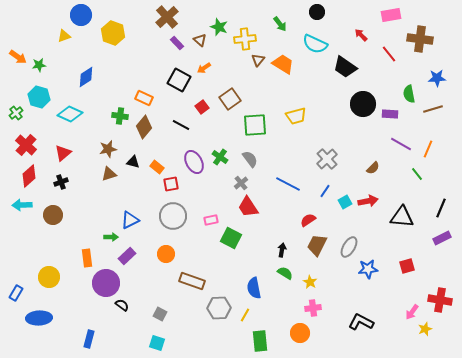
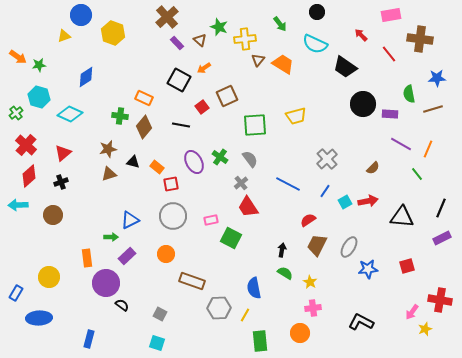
brown square at (230, 99): moved 3 px left, 3 px up; rotated 10 degrees clockwise
black line at (181, 125): rotated 18 degrees counterclockwise
cyan arrow at (22, 205): moved 4 px left
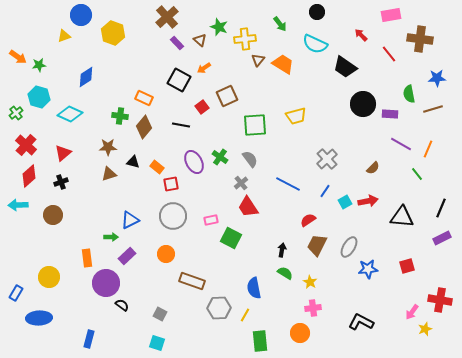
brown star at (108, 149): moved 2 px up; rotated 12 degrees clockwise
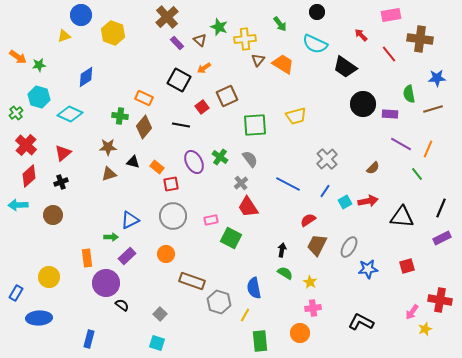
gray hexagon at (219, 308): moved 6 px up; rotated 20 degrees clockwise
gray square at (160, 314): rotated 16 degrees clockwise
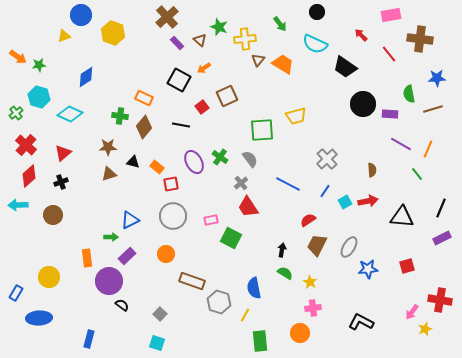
green square at (255, 125): moved 7 px right, 5 px down
brown semicircle at (373, 168): moved 1 px left, 2 px down; rotated 48 degrees counterclockwise
purple circle at (106, 283): moved 3 px right, 2 px up
